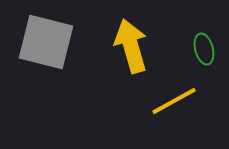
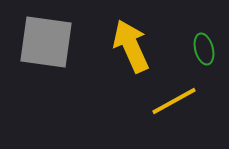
gray square: rotated 6 degrees counterclockwise
yellow arrow: rotated 8 degrees counterclockwise
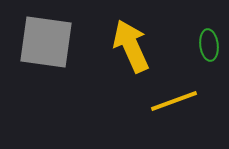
green ellipse: moved 5 px right, 4 px up; rotated 8 degrees clockwise
yellow line: rotated 9 degrees clockwise
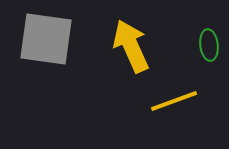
gray square: moved 3 px up
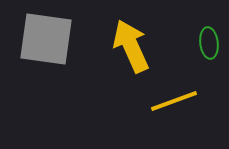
green ellipse: moved 2 px up
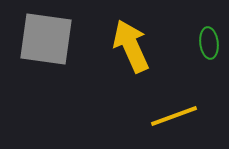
yellow line: moved 15 px down
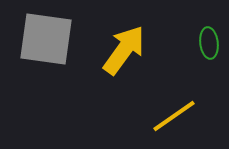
yellow arrow: moved 7 px left, 4 px down; rotated 60 degrees clockwise
yellow line: rotated 15 degrees counterclockwise
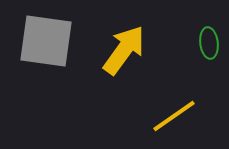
gray square: moved 2 px down
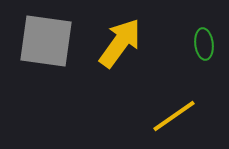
green ellipse: moved 5 px left, 1 px down
yellow arrow: moved 4 px left, 7 px up
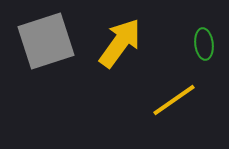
gray square: rotated 26 degrees counterclockwise
yellow line: moved 16 px up
